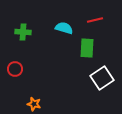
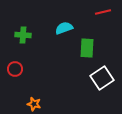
red line: moved 8 px right, 8 px up
cyan semicircle: rotated 36 degrees counterclockwise
green cross: moved 3 px down
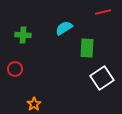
cyan semicircle: rotated 12 degrees counterclockwise
orange star: rotated 24 degrees clockwise
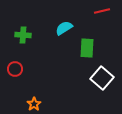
red line: moved 1 px left, 1 px up
white square: rotated 15 degrees counterclockwise
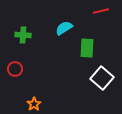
red line: moved 1 px left
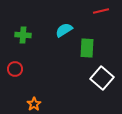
cyan semicircle: moved 2 px down
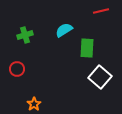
green cross: moved 2 px right; rotated 21 degrees counterclockwise
red circle: moved 2 px right
white square: moved 2 px left, 1 px up
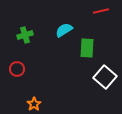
white square: moved 5 px right
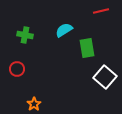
green cross: rotated 28 degrees clockwise
green rectangle: rotated 12 degrees counterclockwise
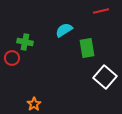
green cross: moved 7 px down
red circle: moved 5 px left, 11 px up
